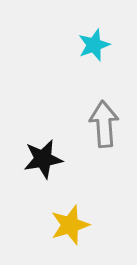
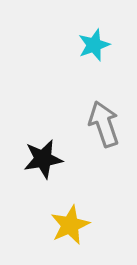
gray arrow: rotated 15 degrees counterclockwise
yellow star: rotated 6 degrees counterclockwise
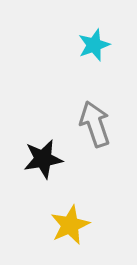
gray arrow: moved 9 px left
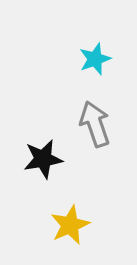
cyan star: moved 1 px right, 14 px down
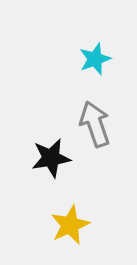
black star: moved 8 px right, 1 px up
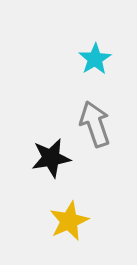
cyan star: rotated 12 degrees counterclockwise
yellow star: moved 1 px left, 4 px up
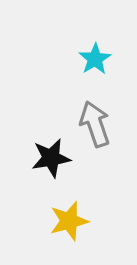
yellow star: rotated 9 degrees clockwise
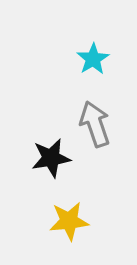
cyan star: moved 2 px left
yellow star: rotated 9 degrees clockwise
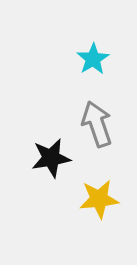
gray arrow: moved 2 px right
yellow star: moved 30 px right, 22 px up
